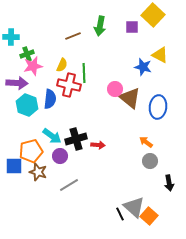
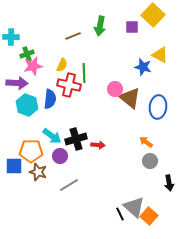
orange pentagon: rotated 15 degrees clockwise
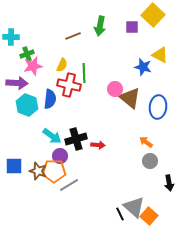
orange pentagon: moved 23 px right, 20 px down
brown star: moved 1 px up
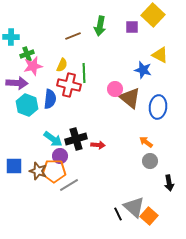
blue star: moved 3 px down
cyan arrow: moved 1 px right, 3 px down
black line: moved 2 px left
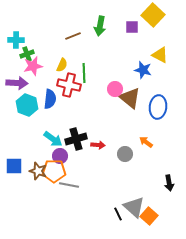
cyan cross: moved 5 px right, 3 px down
gray circle: moved 25 px left, 7 px up
gray line: rotated 42 degrees clockwise
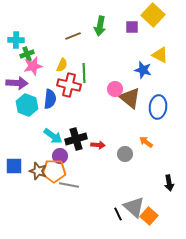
cyan arrow: moved 3 px up
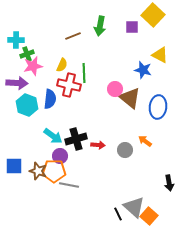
orange arrow: moved 1 px left, 1 px up
gray circle: moved 4 px up
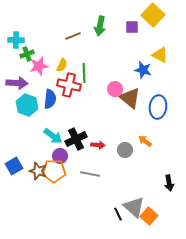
pink star: moved 6 px right
black cross: rotated 10 degrees counterclockwise
blue square: rotated 30 degrees counterclockwise
gray line: moved 21 px right, 11 px up
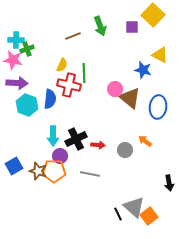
green arrow: rotated 30 degrees counterclockwise
green cross: moved 5 px up
pink star: moved 26 px left, 6 px up; rotated 24 degrees clockwise
cyan arrow: rotated 54 degrees clockwise
orange square: rotated 12 degrees clockwise
